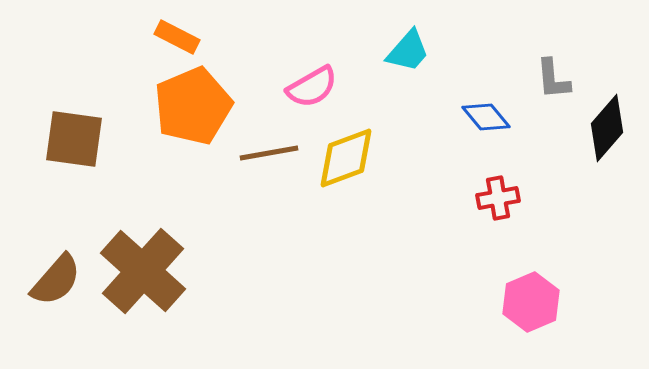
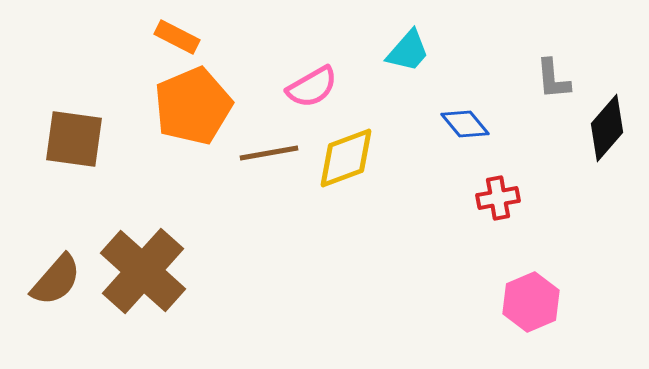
blue diamond: moved 21 px left, 7 px down
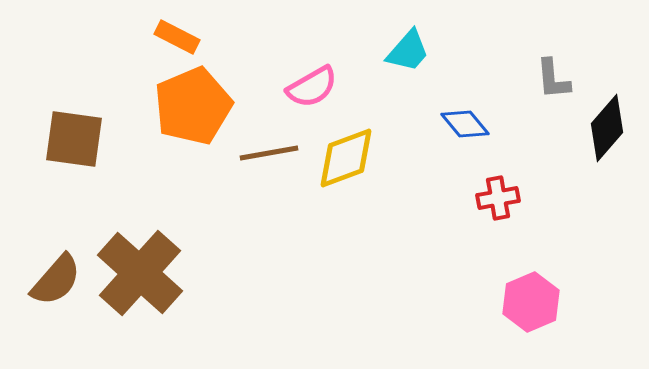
brown cross: moved 3 px left, 2 px down
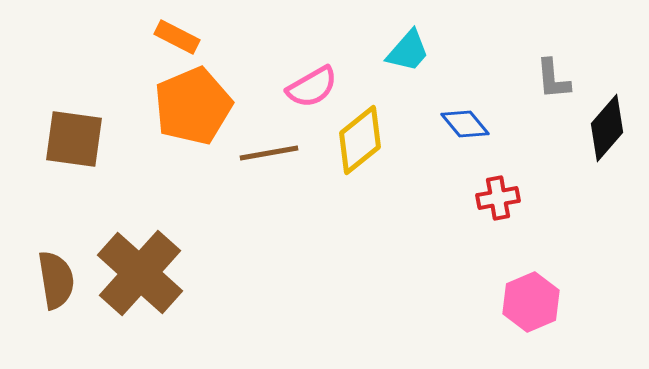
yellow diamond: moved 14 px right, 18 px up; rotated 18 degrees counterclockwise
brown semicircle: rotated 50 degrees counterclockwise
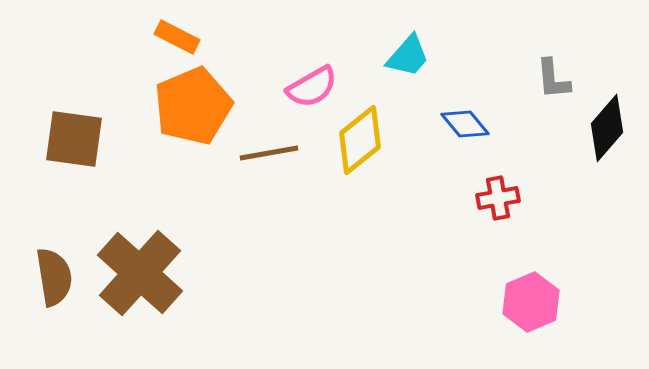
cyan trapezoid: moved 5 px down
brown semicircle: moved 2 px left, 3 px up
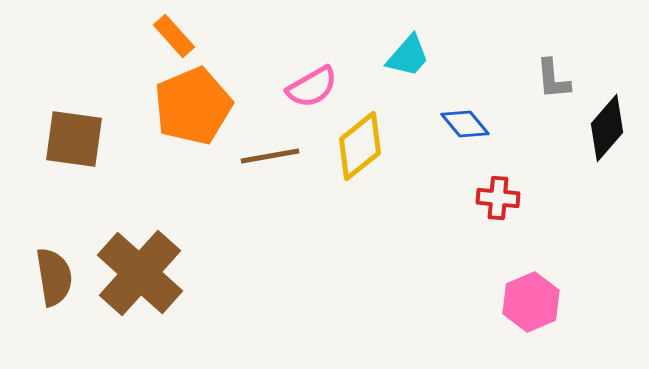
orange rectangle: moved 3 px left, 1 px up; rotated 21 degrees clockwise
yellow diamond: moved 6 px down
brown line: moved 1 px right, 3 px down
red cross: rotated 15 degrees clockwise
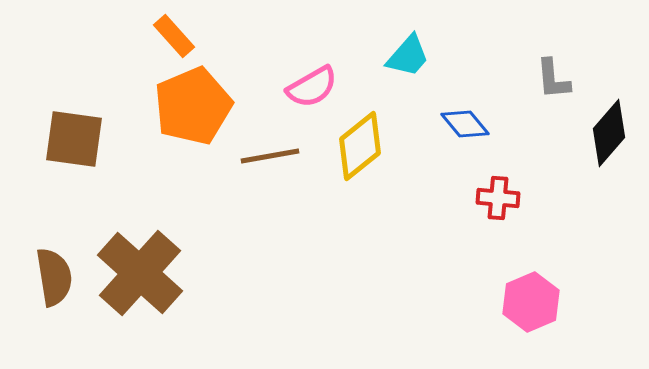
black diamond: moved 2 px right, 5 px down
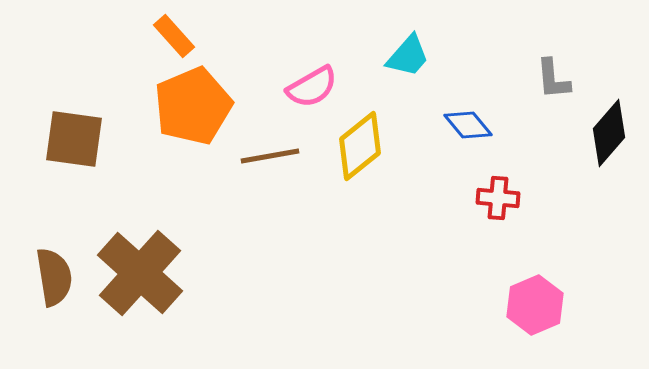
blue diamond: moved 3 px right, 1 px down
pink hexagon: moved 4 px right, 3 px down
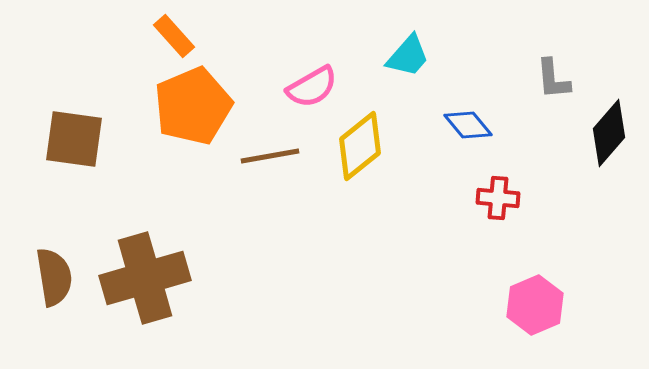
brown cross: moved 5 px right, 5 px down; rotated 32 degrees clockwise
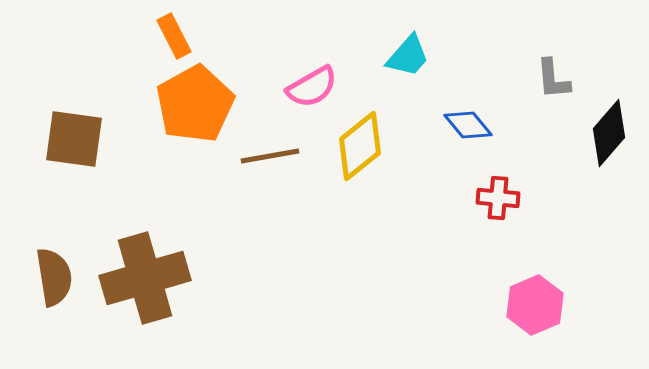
orange rectangle: rotated 15 degrees clockwise
orange pentagon: moved 2 px right, 2 px up; rotated 6 degrees counterclockwise
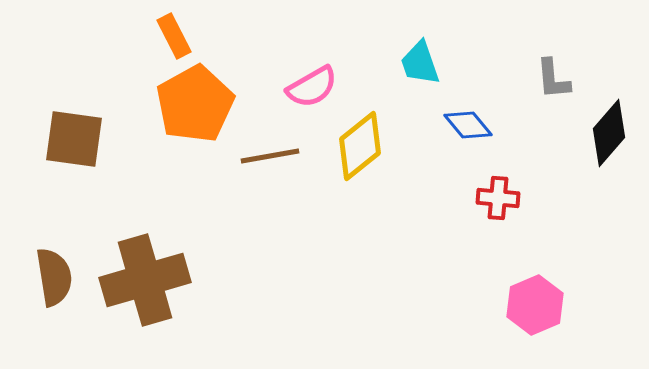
cyan trapezoid: moved 12 px right, 7 px down; rotated 120 degrees clockwise
brown cross: moved 2 px down
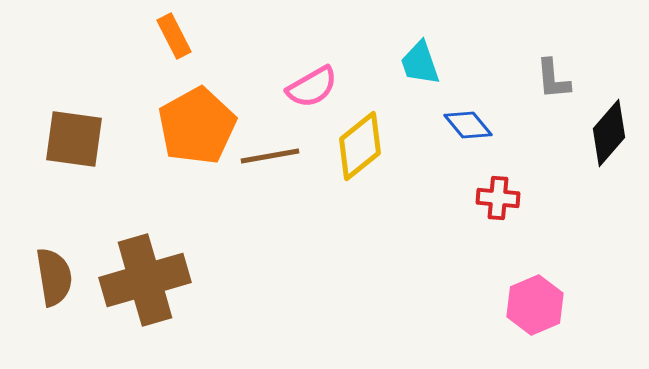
orange pentagon: moved 2 px right, 22 px down
